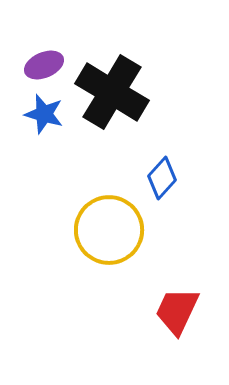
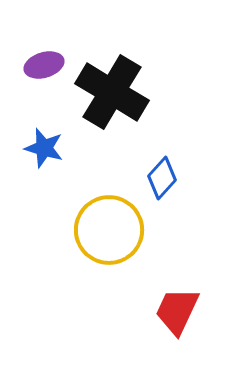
purple ellipse: rotated 6 degrees clockwise
blue star: moved 34 px down
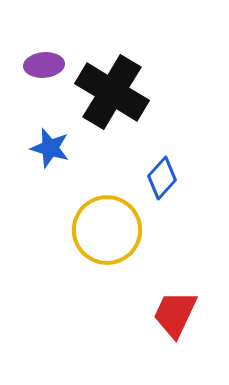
purple ellipse: rotated 12 degrees clockwise
blue star: moved 6 px right
yellow circle: moved 2 px left
red trapezoid: moved 2 px left, 3 px down
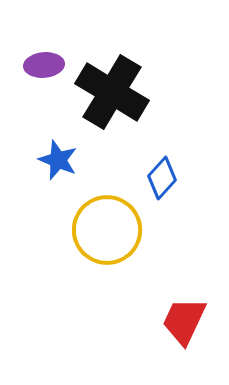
blue star: moved 8 px right, 12 px down; rotated 6 degrees clockwise
red trapezoid: moved 9 px right, 7 px down
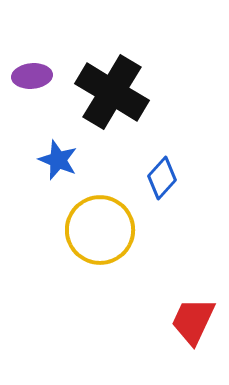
purple ellipse: moved 12 px left, 11 px down
yellow circle: moved 7 px left
red trapezoid: moved 9 px right
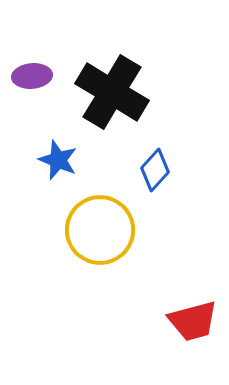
blue diamond: moved 7 px left, 8 px up
red trapezoid: rotated 130 degrees counterclockwise
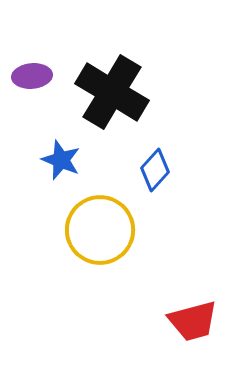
blue star: moved 3 px right
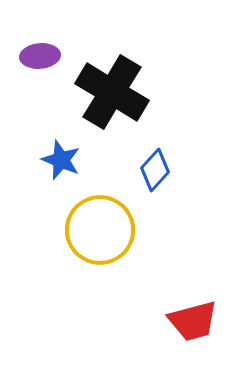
purple ellipse: moved 8 px right, 20 px up
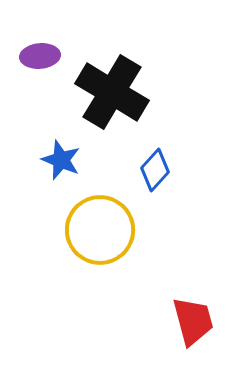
red trapezoid: rotated 90 degrees counterclockwise
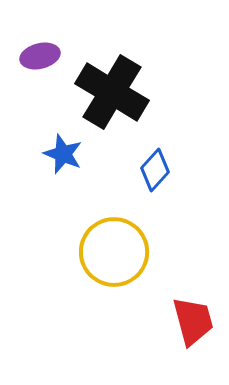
purple ellipse: rotated 9 degrees counterclockwise
blue star: moved 2 px right, 6 px up
yellow circle: moved 14 px right, 22 px down
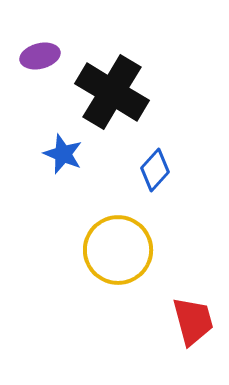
yellow circle: moved 4 px right, 2 px up
